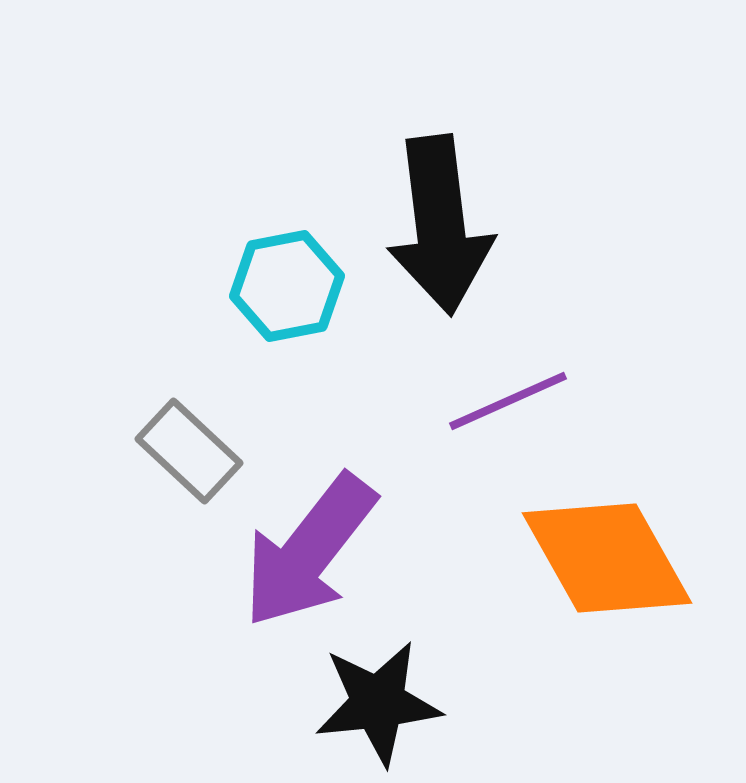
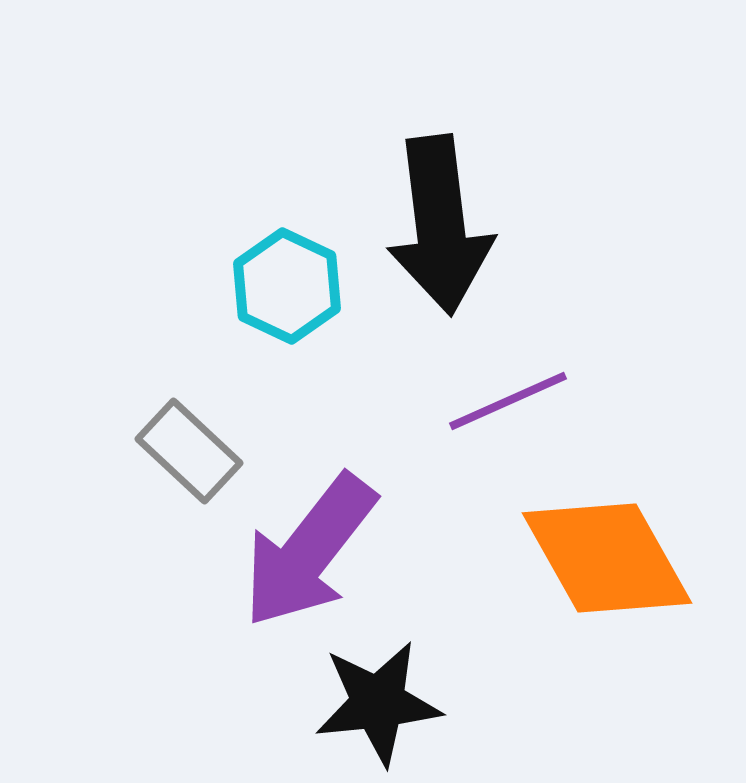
cyan hexagon: rotated 24 degrees counterclockwise
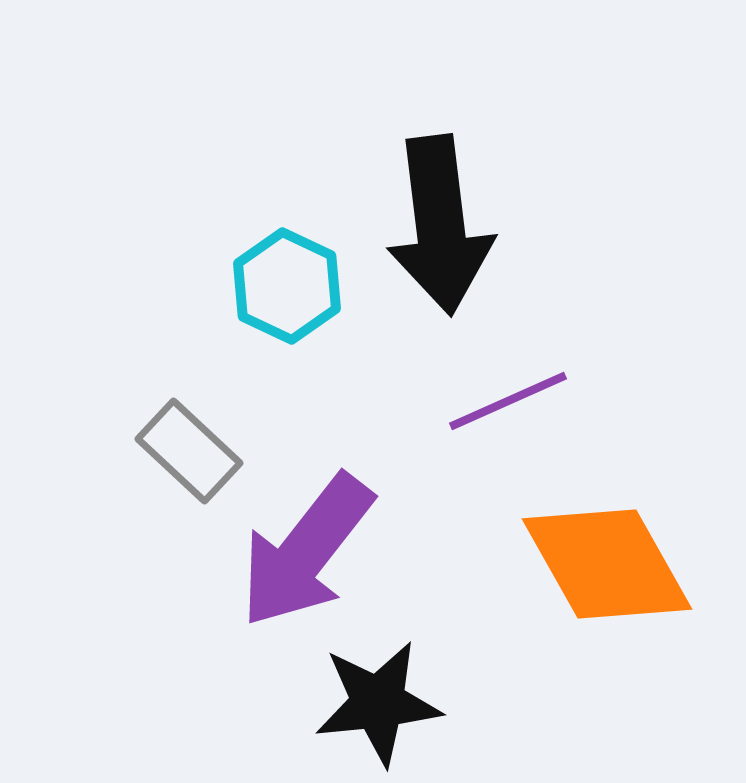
purple arrow: moved 3 px left
orange diamond: moved 6 px down
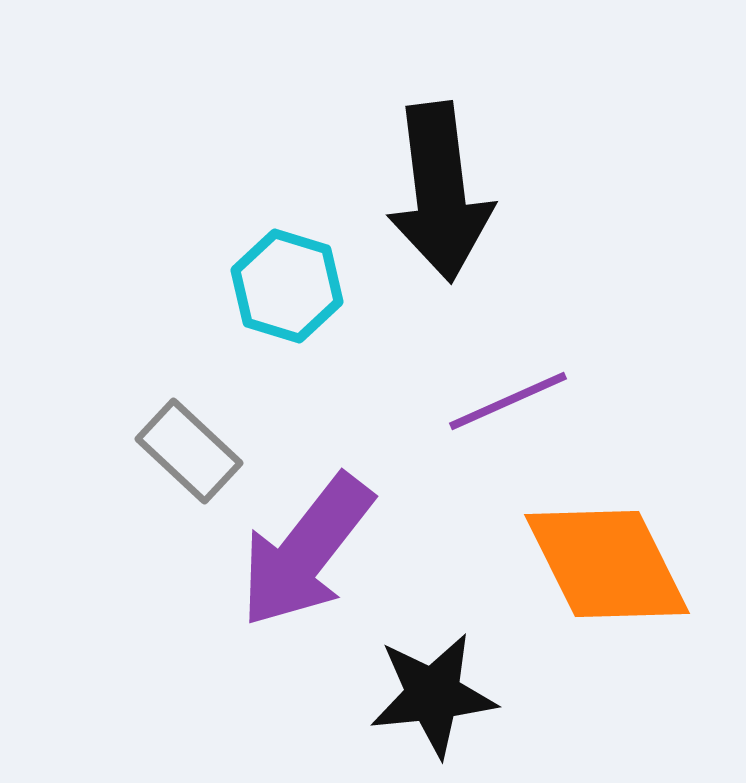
black arrow: moved 33 px up
cyan hexagon: rotated 8 degrees counterclockwise
orange diamond: rotated 3 degrees clockwise
black star: moved 55 px right, 8 px up
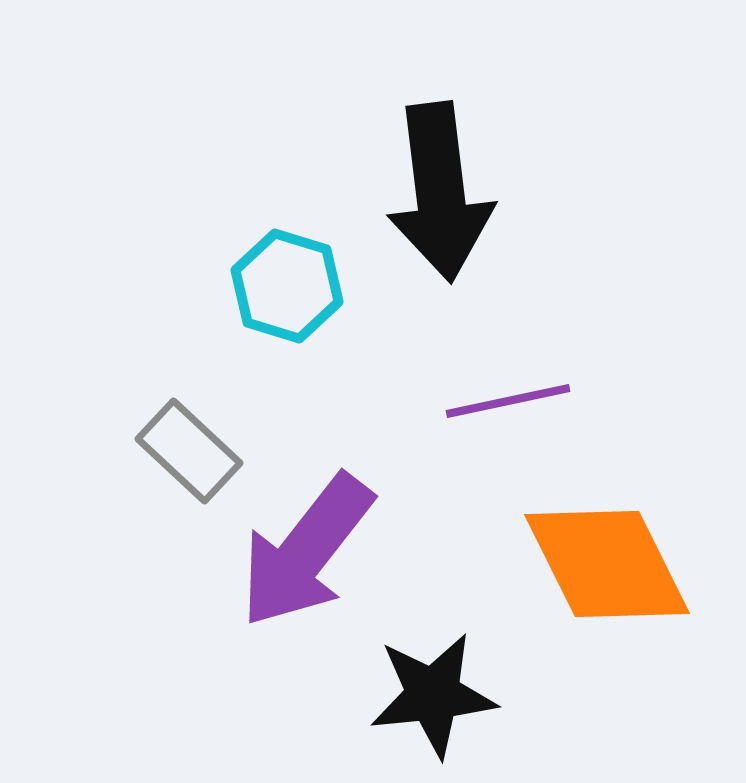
purple line: rotated 12 degrees clockwise
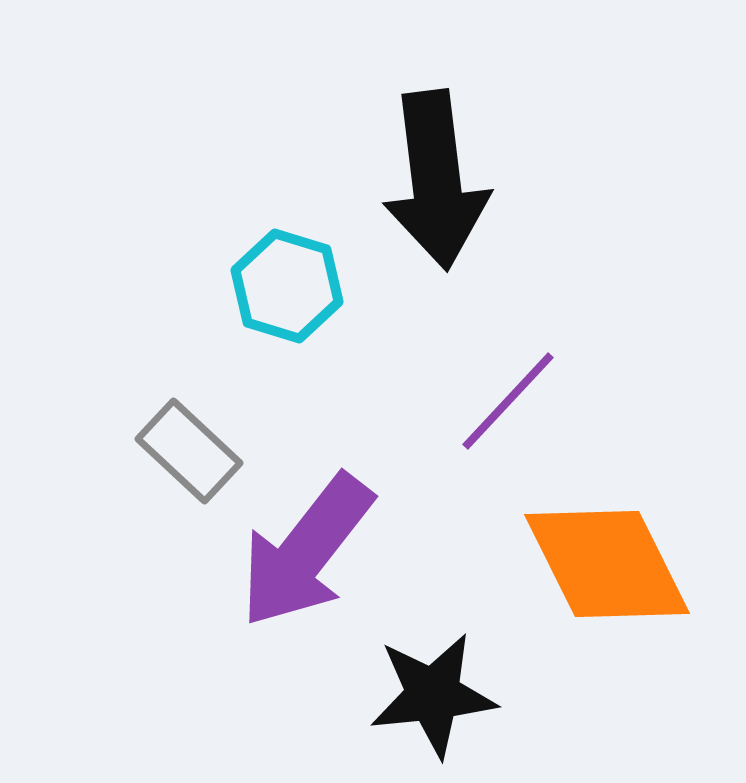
black arrow: moved 4 px left, 12 px up
purple line: rotated 35 degrees counterclockwise
